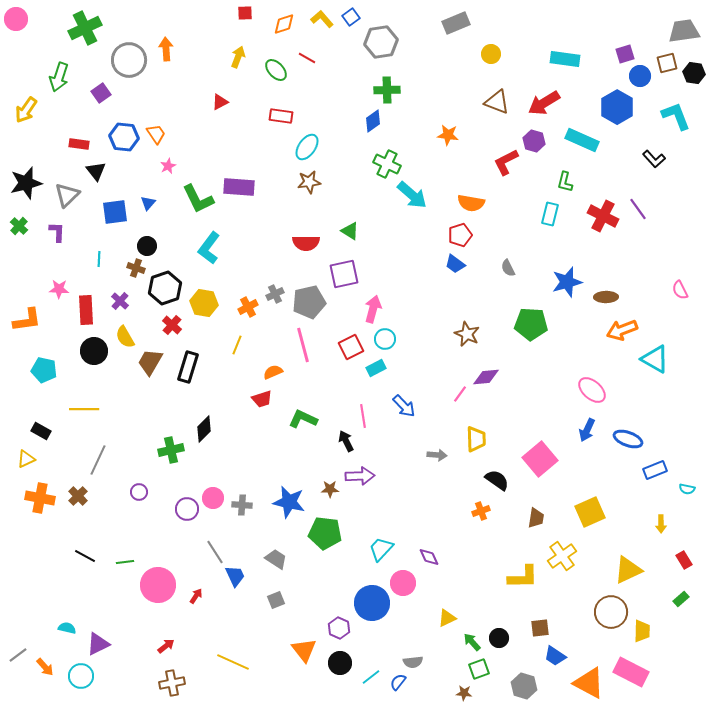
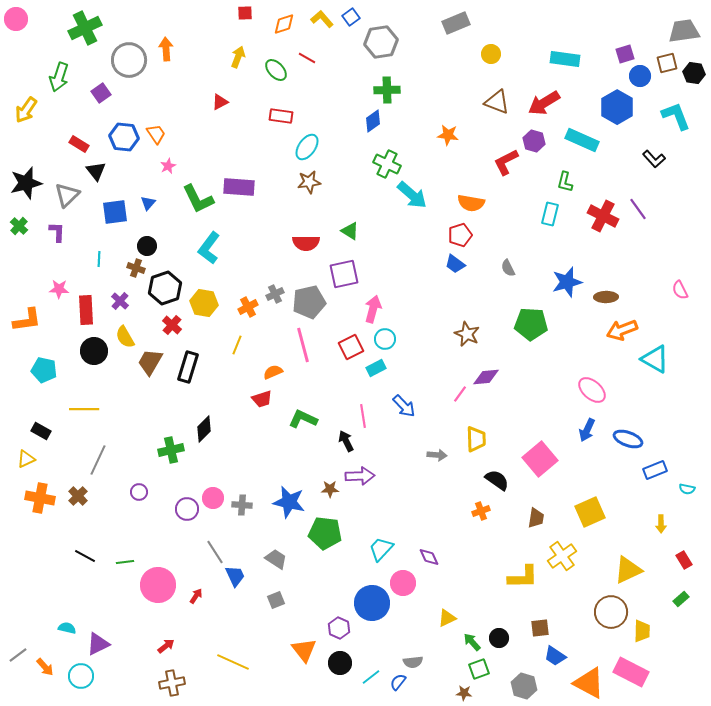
red rectangle at (79, 144): rotated 24 degrees clockwise
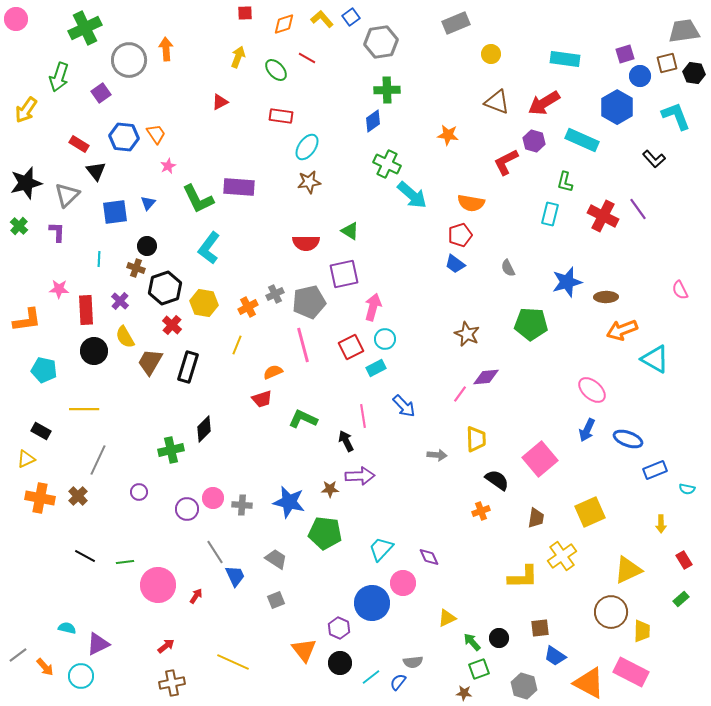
pink arrow at (373, 309): moved 2 px up
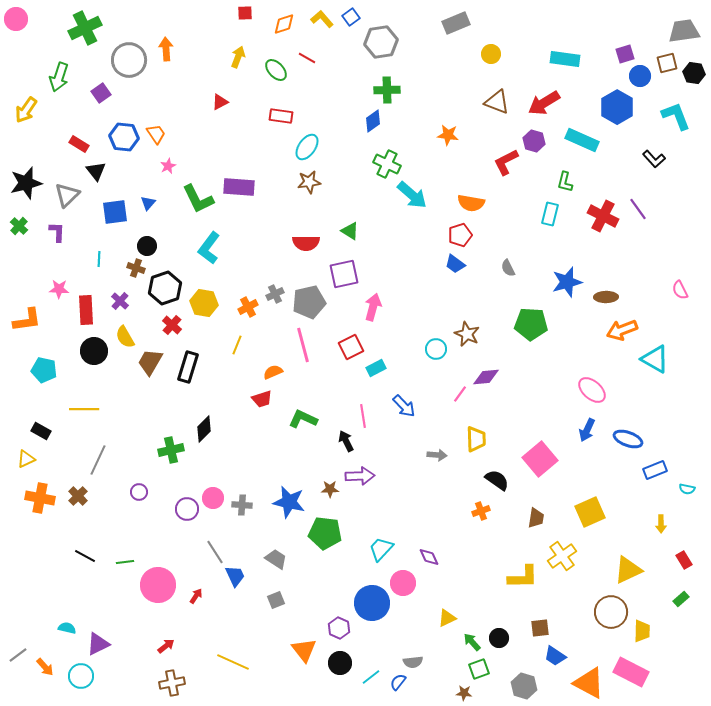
cyan circle at (385, 339): moved 51 px right, 10 px down
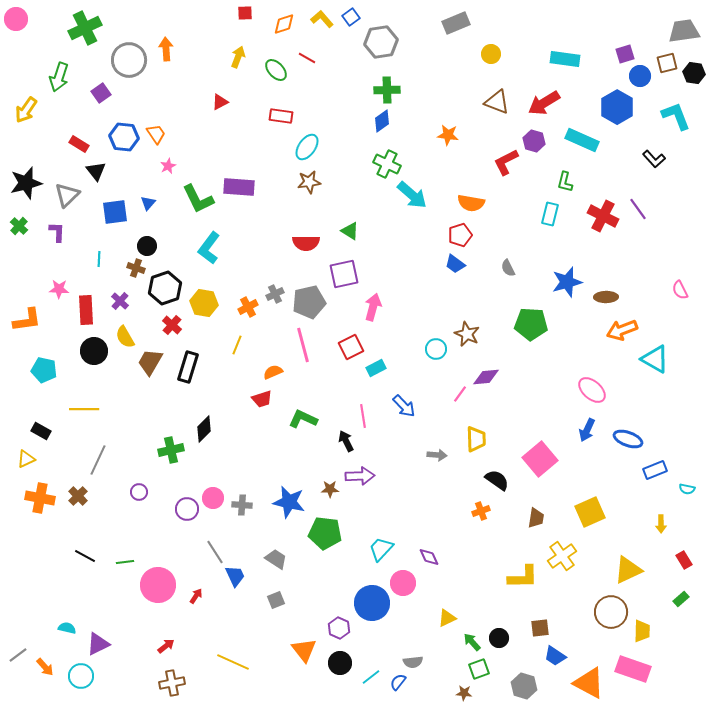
blue diamond at (373, 121): moved 9 px right
pink rectangle at (631, 672): moved 2 px right, 3 px up; rotated 8 degrees counterclockwise
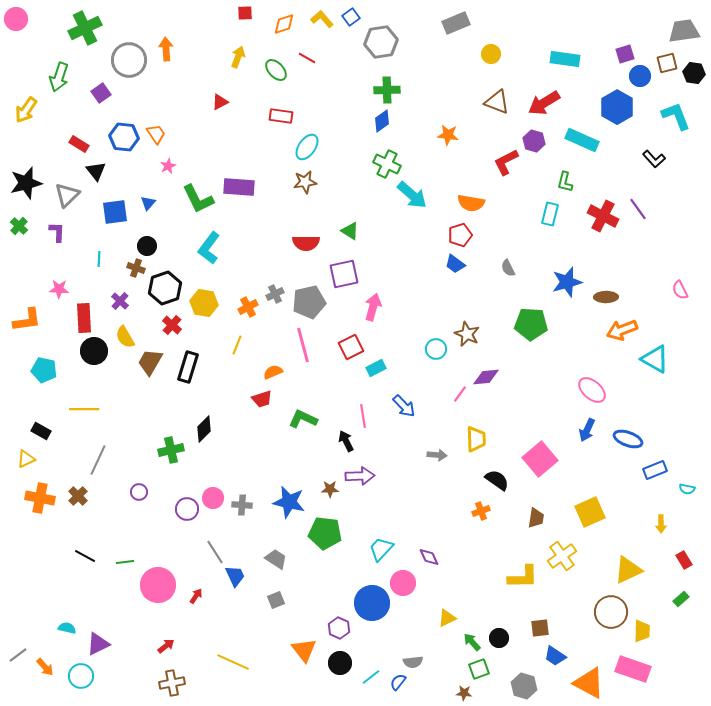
brown star at (309, 182): moved 4 px left
red rectangle at (86, 310): moved 2 px left, 8 px down
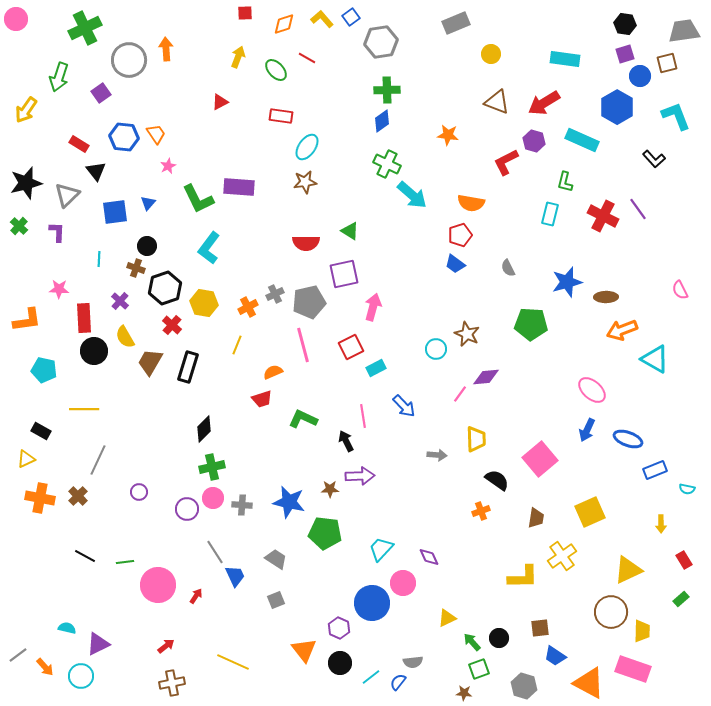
black hexagon at (694, 73): moved 69 px left, 49 px up
green cross at (171, 450): moved 41 px right, 17 px down
